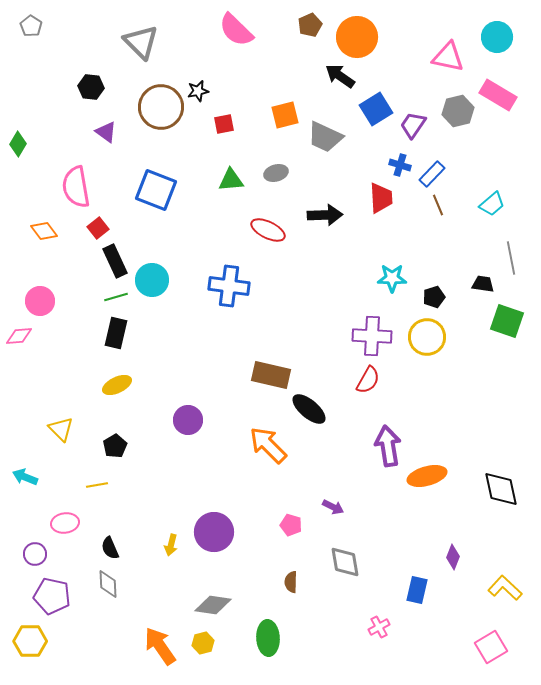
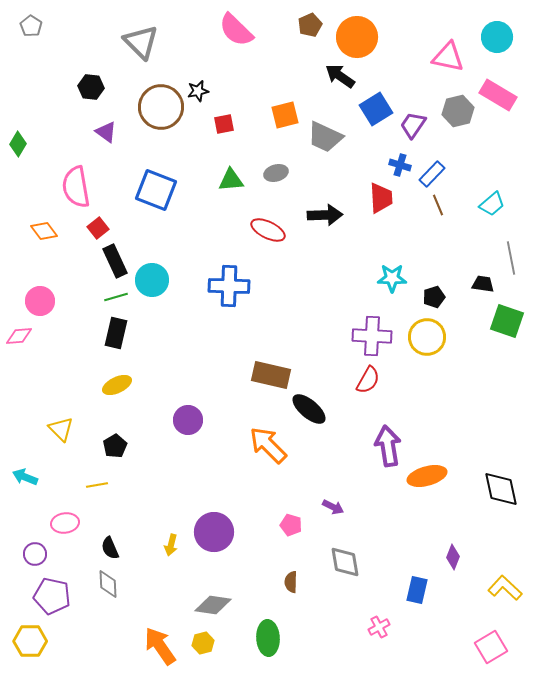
blue cross at (229, 286): rotated 6 degrees counterclockwise
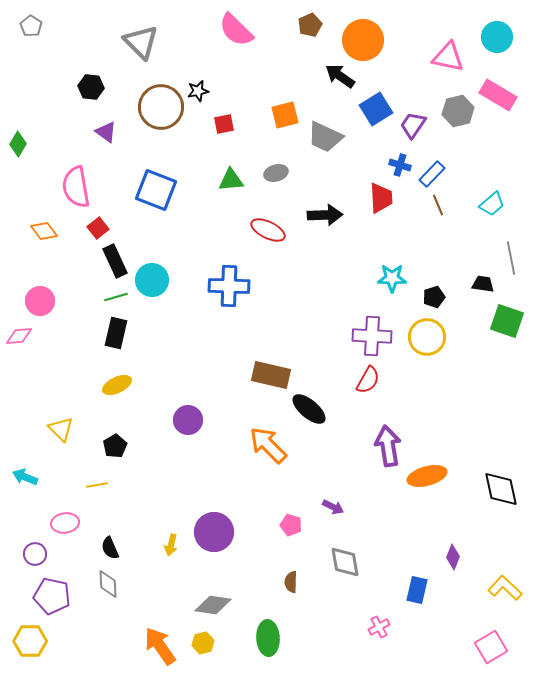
orange circle at (357, 37): moved 6 px right, 3 px down
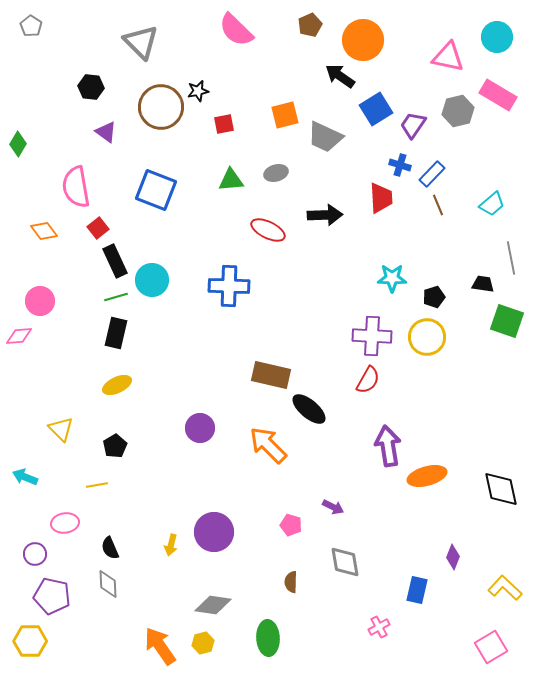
purple circle at (188, 420): moved 12 px right, 8 px down
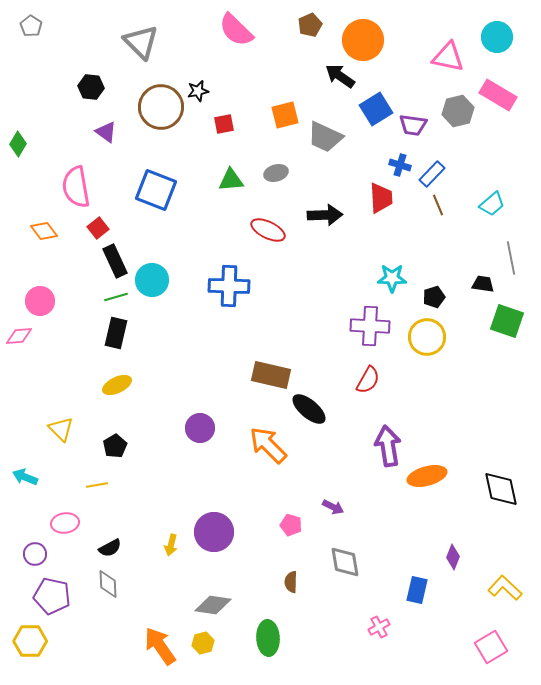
purple trapezoid at (413, 125): rotated 116 degrees counterclockwise
purple cross at (372, 336): moved 2 px left, 10 px up
black semicircle at (110, 548): rotated 95 degrees counterclockwise
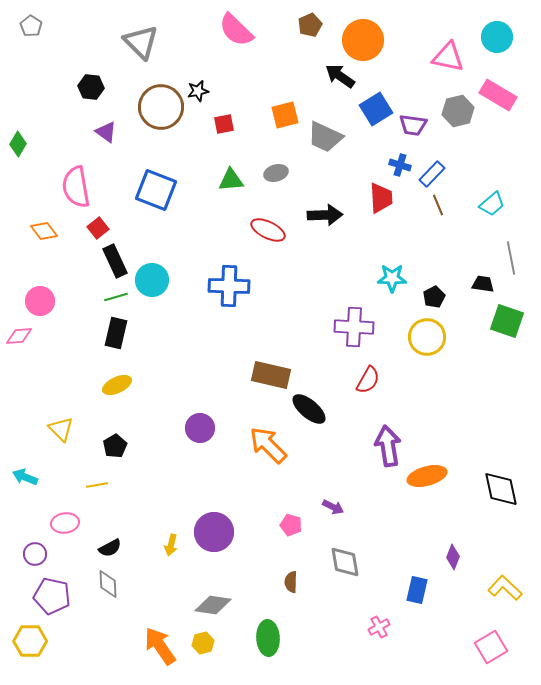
black pentagon at (434, 297): rotated 10 degrees counterclockwise
purple cross at (370, 326): moved 16 px left, 1 px down
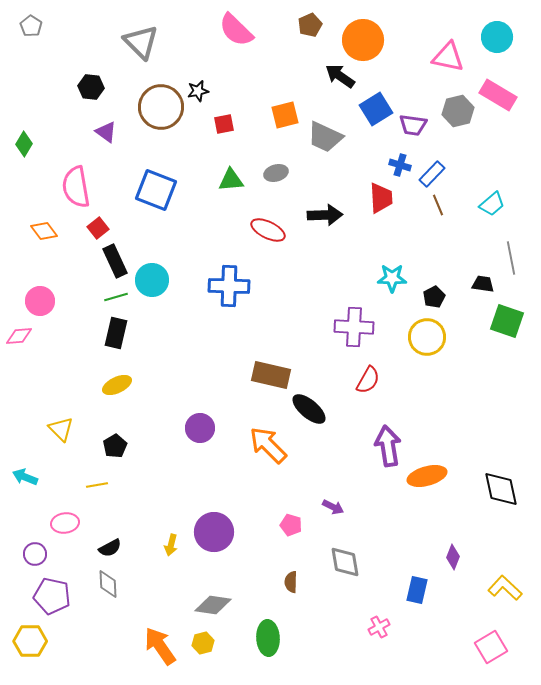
green diamond at (18, 144): moved 6 px right
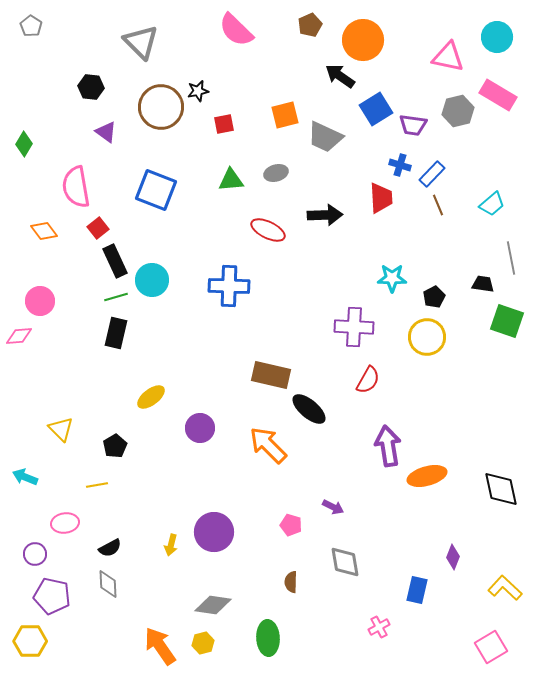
yellow ellipse at (117, 385): moved 34 px right, 12 px down; rotated 12 degrees counterclockwise
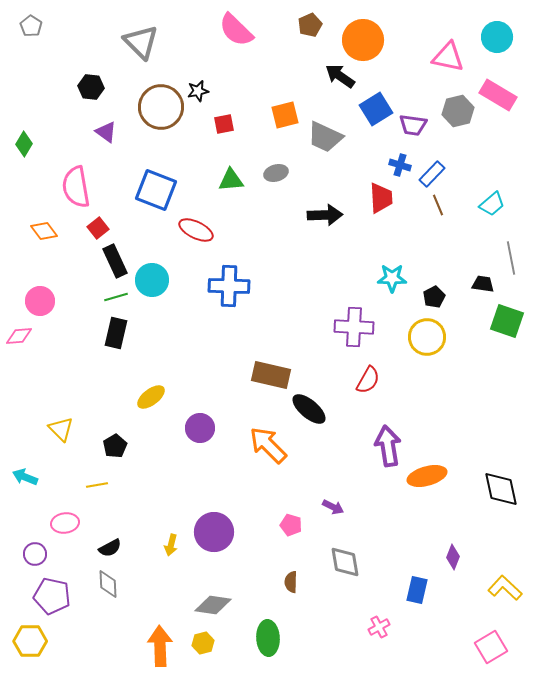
red ellipse at (268, 230): moved 72 px left
orange arrow at (160, 646): rotated 33 degrees clockwise
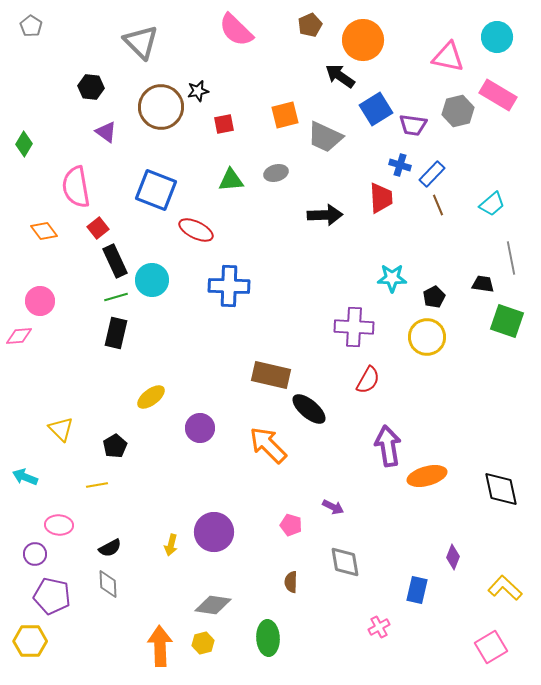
pink ellipse at (65, 523): moved 6 px left, 2 px down; rotated 12 degrees clockwise
